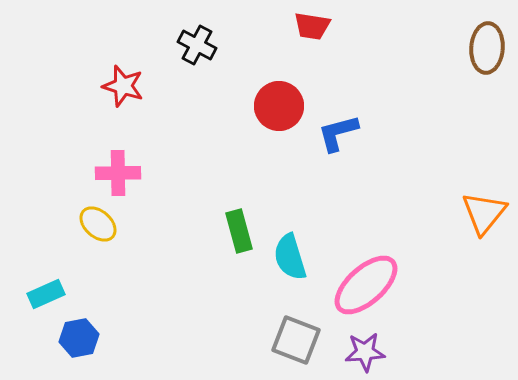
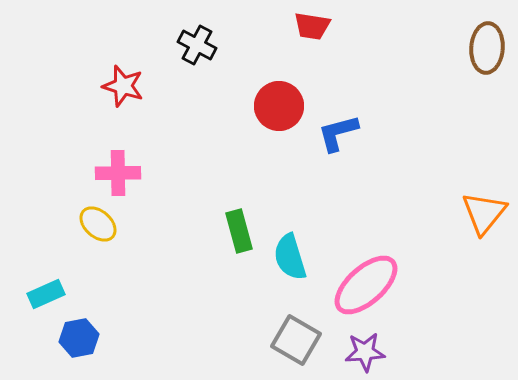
gray square: rotated 9 degrees clockwise
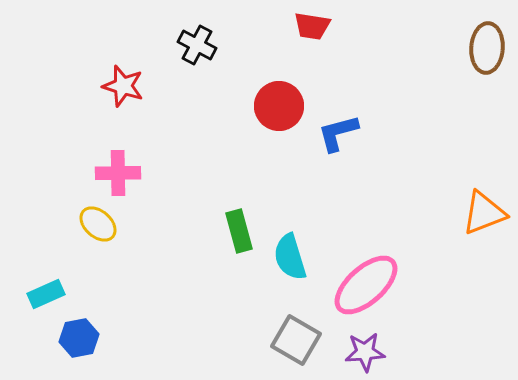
orange triangle: rotated 30 degrees clockwise
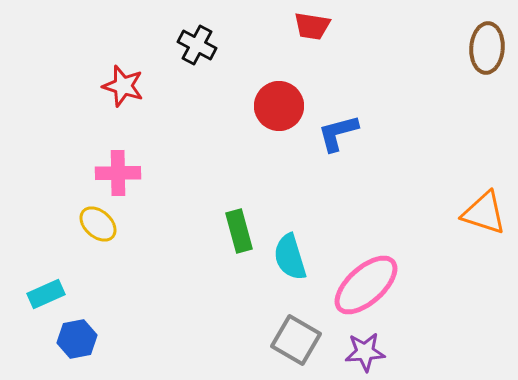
orange triangle: rotated 39 degrees clockwise
blue hexagon: moved 2 px left, 1 px down
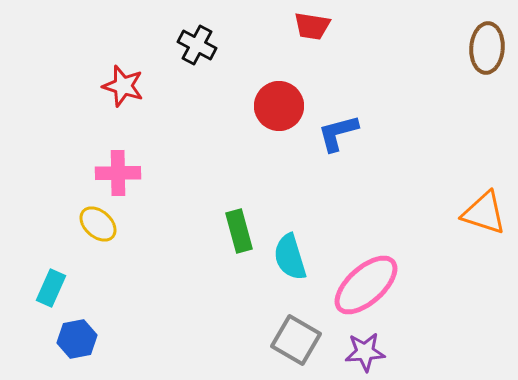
cyan rectangle: moved 5 px right, 6 px up; rotated 42 degrees counterclockwise
